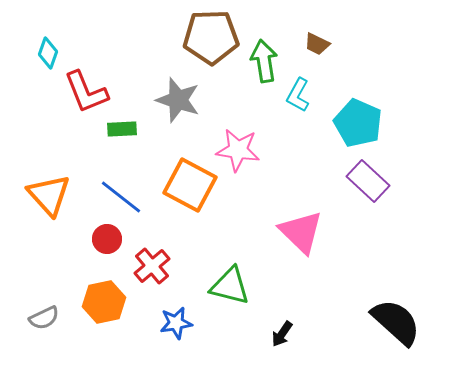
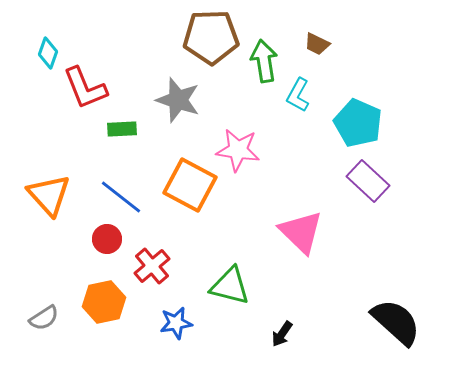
red L-shape: moved 1 px left, 4 px up
gray semicircle: rotated 8 degrees counterclockwise
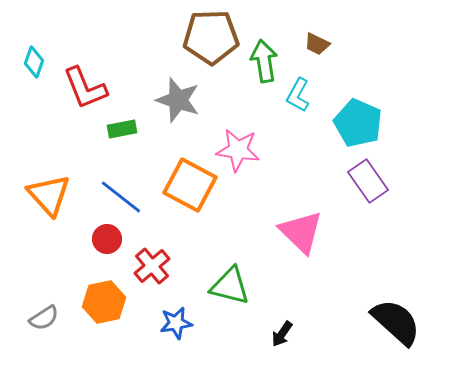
cyan diamond: moved 14 px left, 9 px down
green rectangle: rotated 8 degrees counterclockwise
purple rectangle: rotated 12 degrees clockwise
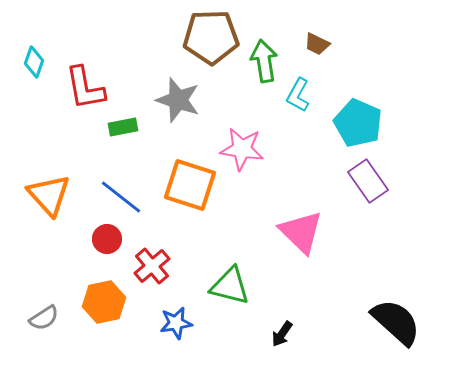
red L-shape: rotated 12 degrees clockwise
green rectangle: moved 1 px right, 2 px up
pink star: moved 4 px right, 1 px up
orange square: rotated 10 degrees counterclockwise
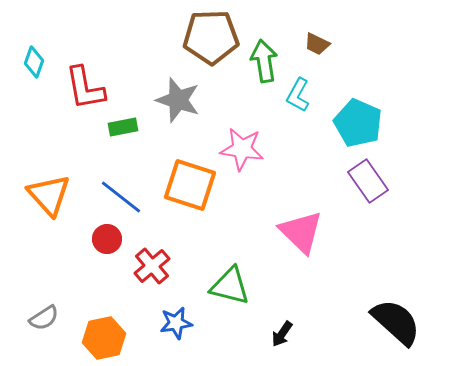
orange hexagon: moved 36 px down
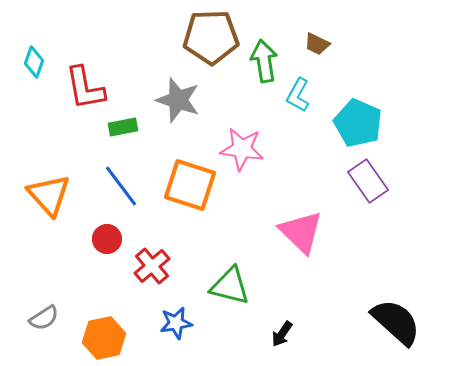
blue line: moved 11 px up; rotated 15 degrees clockwise
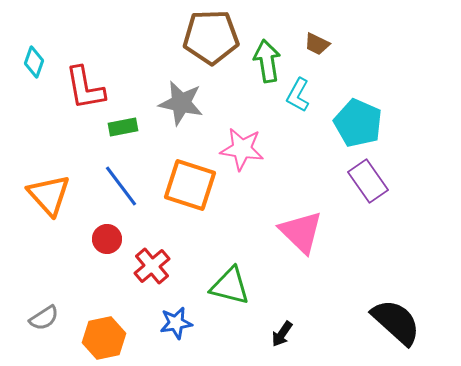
green arrow: moved 3 px right
gray star: moved 3 px right, 3 px down; rotated 6 degrees counterclockwise
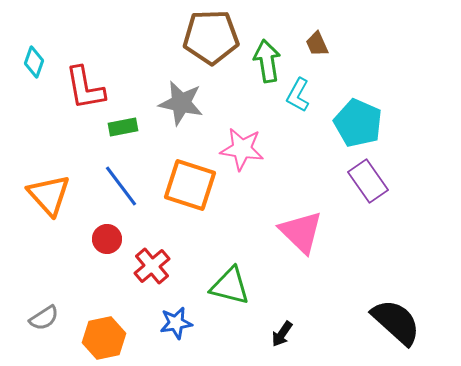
brown trapezoid: rotated 40 degrees clockwise
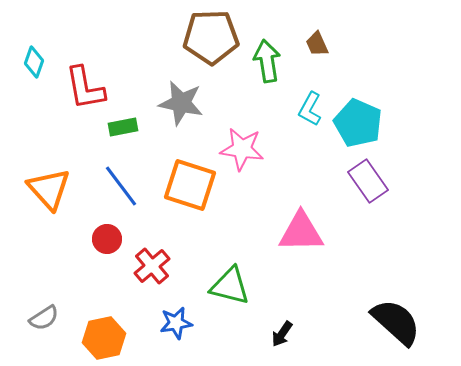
cyan L-shape: moved 12 px right, 14 px down
orange triangle: moved 6 px up
pink triangle: rotated 45 degrees counterclockwise
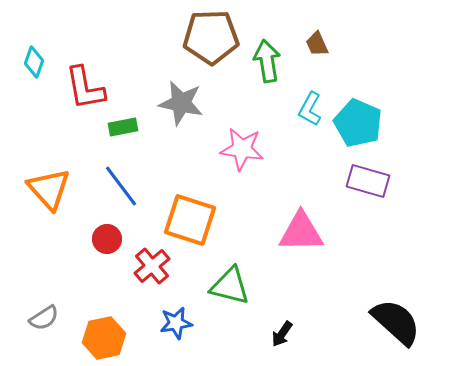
purple rectangle: rotated 39 degrees counterclockwise
orange square: moved 35 px down
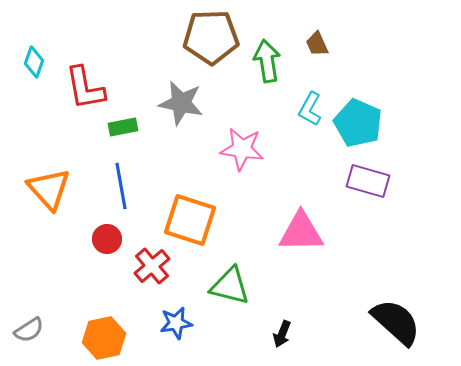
blue line: rotated 27 degrees clockwise
gray semicircle: moved 15 px left, 12 px down
black arrow: rotated 12 degrees counterclockwise
